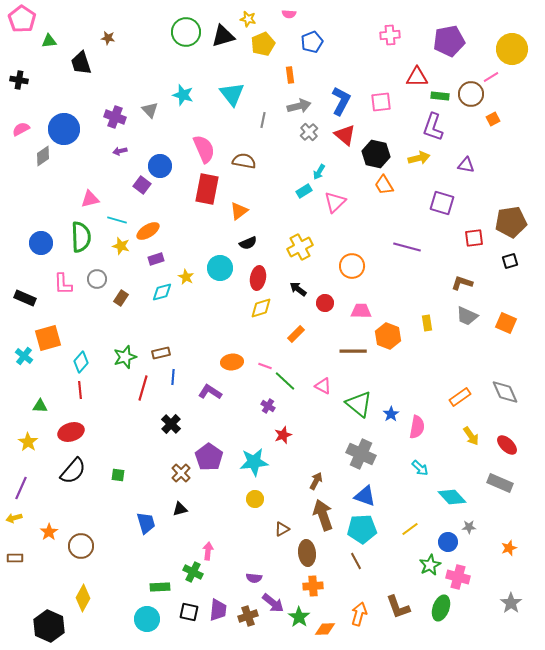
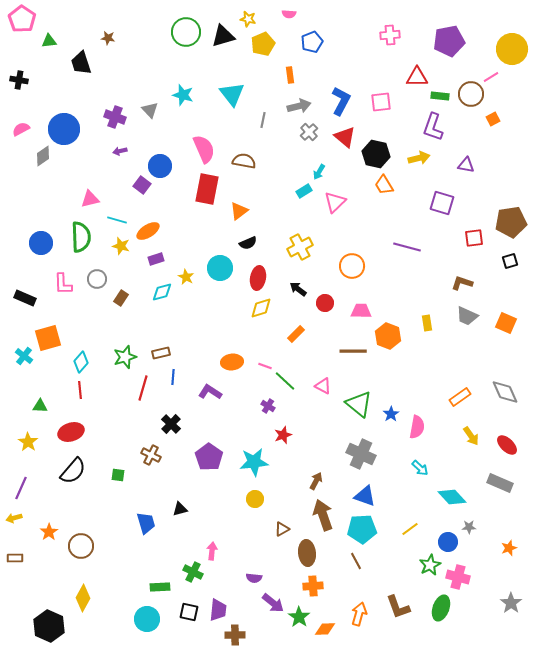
red triangle at (345, 135): moved 2 px down
brown cross at (181, 473): moved 30 px left, 18 px up; rotated 18 degrees counterclockwise
pink arrow at (208, 551): moved 4 px right
brown cross at (248, 616): moved 13 px left, 19 px down; rotated 18 degrees clockwise
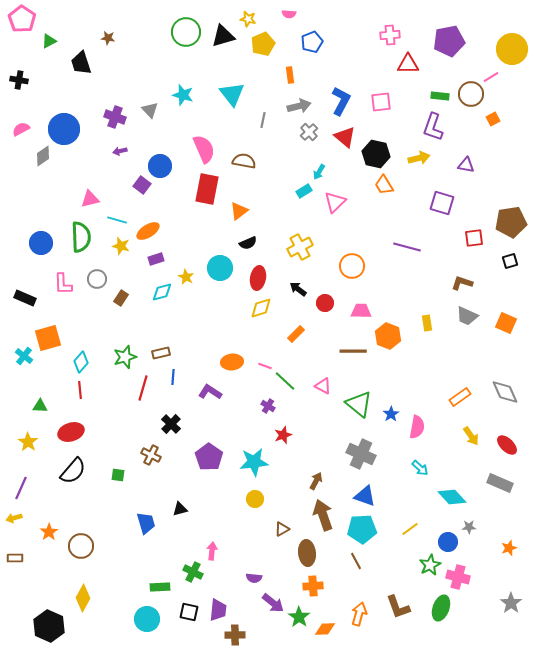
green triangle at (49, 41): rotated 21 degrees counterclockwise
red triangle at (417, 77): moved 9 px left, 13 px up
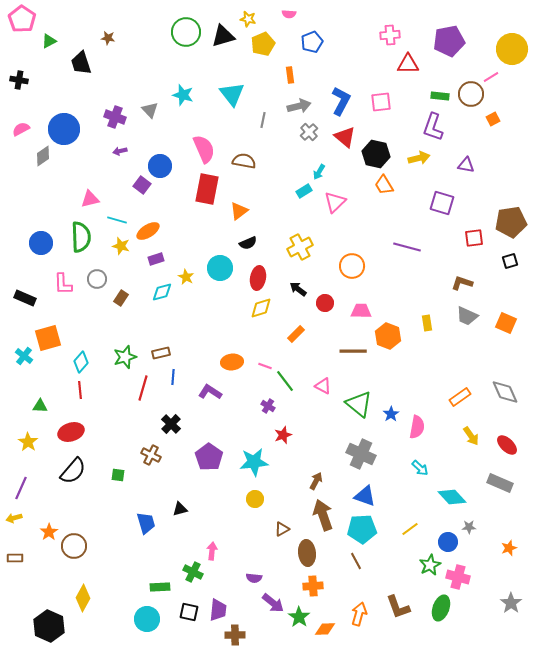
green line at (285, 381): rotated 10 degrees clockwise
brown circle at (81, 546): moved 7 px left
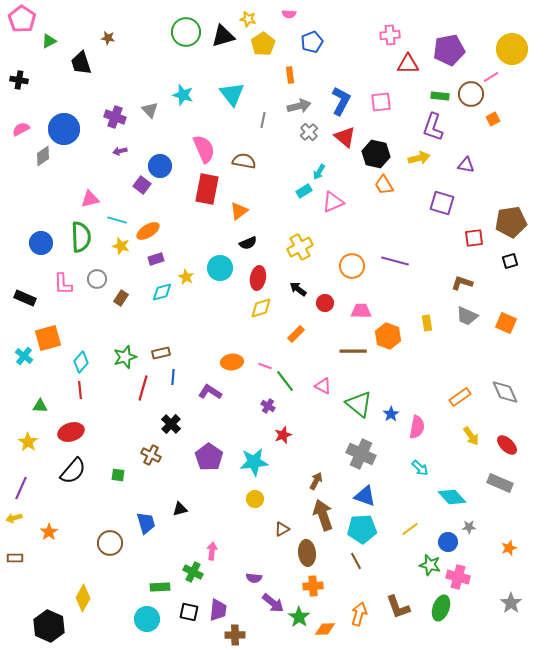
purple pentagon at (449, 41): moved 9 px down
yellow pentagon at (263, 44): rotated 10 degrees counterclockwise
pink triangle at (335, 202): moved 2 px left; rotated 20 degrees clockwise
purple line at (407, 247): moved 12 px left, 14 px down
brown circle at (74, 546): moved 36 px right, 3 px up
green star at (430, 565): rotated 30 degrees counterclockwise
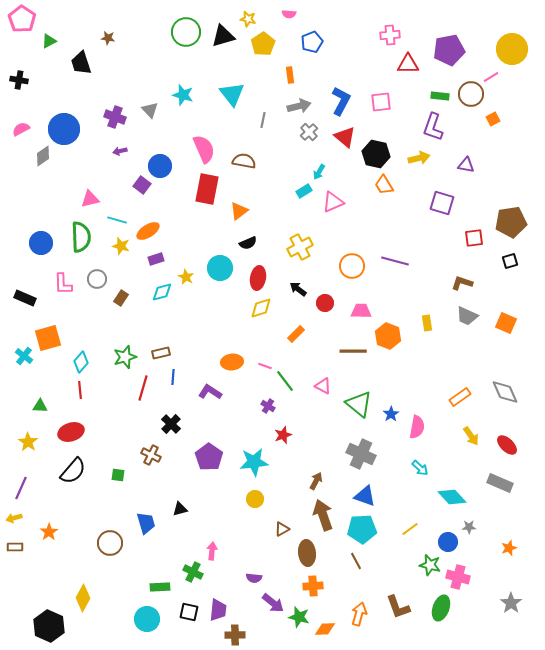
brown rectangle at (15, 558): moved 11 px up
green star at (299, 617): rotated 20 degrees counterclockwise
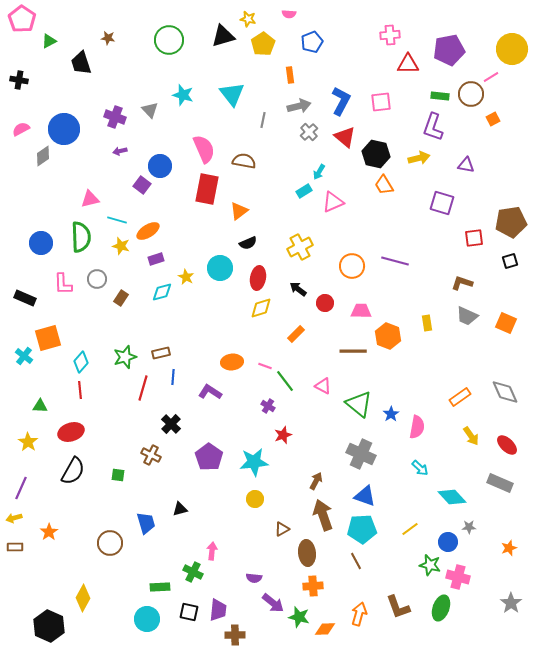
green circle at (186, 32): moved 17 px left, 8 px down
black semicircle at (73, 471): rotated 12 degrees counterclockwise
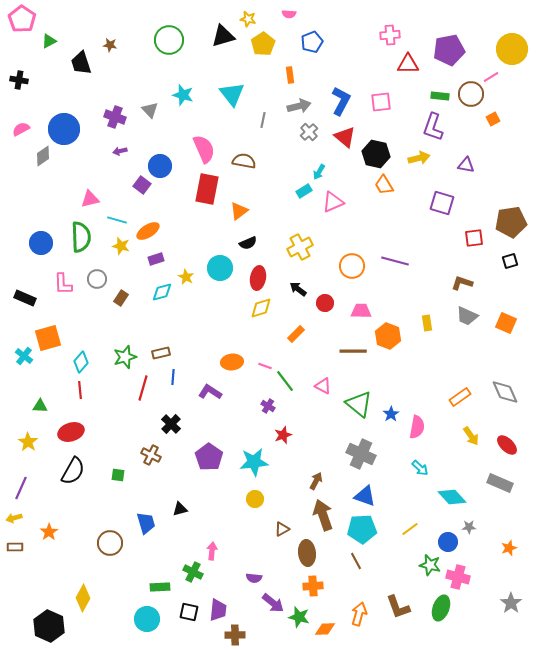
brown star at (108, 38): moved 2 px right, 7 px down
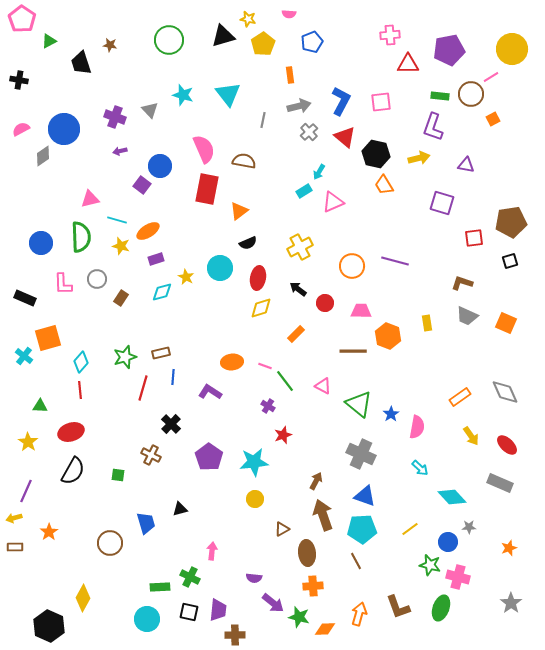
cyan triangle at (232, 94): moved 4 px left
purple line at (21, 488): moved 5 px right, 3 px down
green cross at (193, 572): moved 3 px left, 5 px down
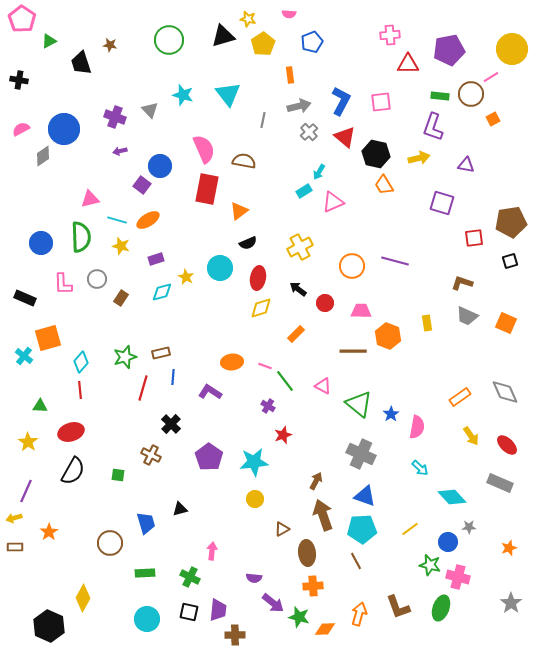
orange ellipse at (148, 231): moved 11 px up
green rectangle at (160, 587): moved 15 px left, 14 px up
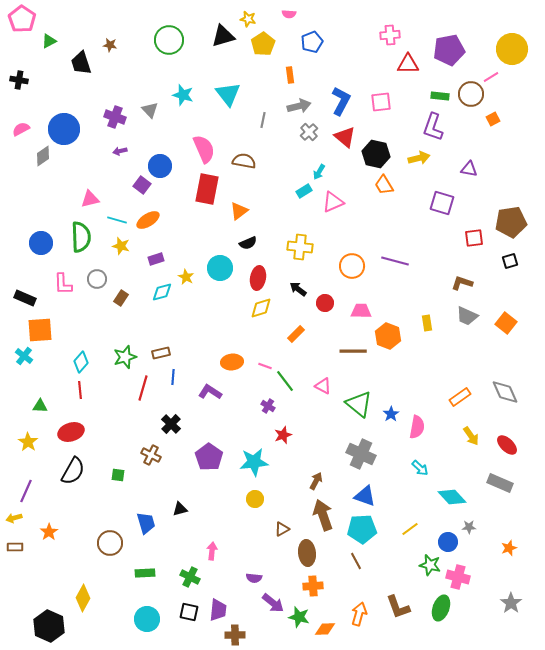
purple triangle at (466, 165): moved 3 px right, 4 px down
yellow cross at (300, 247): rotated 35 degrees clockwise
orange square at (506, 323): rotated 15 degrees clockwise
orange square at (48, 338): moved 8 px left, 8 px up; rotated 12 degrees clockwise
